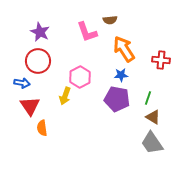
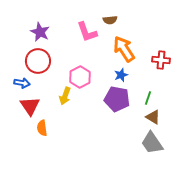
blue star: rotated 16 degrees counterclockwise
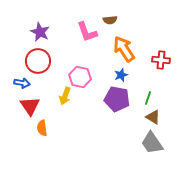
pink hexagon: rotated 20 degrees counterclockwise
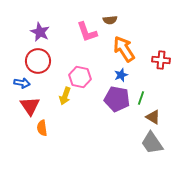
green line: moved 7 px left
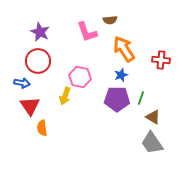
purple pentagon: rotated 10 degrees counterclockwise
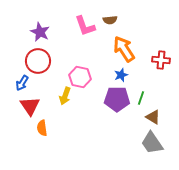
pink L-shape: moved 2 px left, 6 px up
blue arrow: rotated 112 degrees clockwise
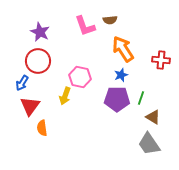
orange arrow: moved 1 px left
red triangle: rotated 10 degrees clockwise
gray trapezoid: moved 3 px left, 1 px down
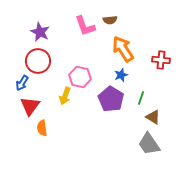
purple pentagon: moved 6 px left; rotated 30 degrees clockwise
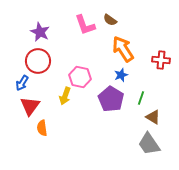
brown semicircle: rotated 40 degrees clockwise
pink L-shape: moved 1 px up
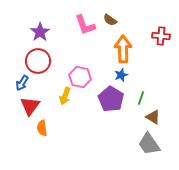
purple star: rotated 12 degrees clockwise
orange arrow: rotated 32 degrees clockwise
red cross: moved 24 px up
